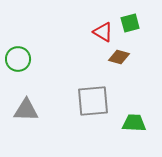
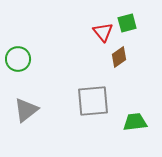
green square: moved 3 px left
red triangle: rotated 20 degrees clockwise
brown diamond: rotated 50 degrees counterclockwise
gray triangle: rotated 40 degrees counterclockwise
green trapezoid: moved 1 px right, 1 px up; rotated 10 degrees counterclockwise
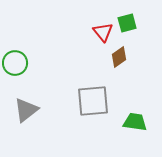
green circle: moved 3 px left, 4 px down
green trapezoid: rotated 15 degrees clockwise
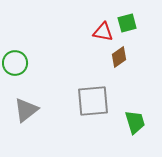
red triangle: rotated 40 degrees counterclockwise
green trapezoid: rotated 65 degrees clockwise
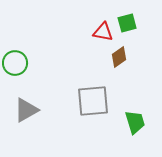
gray triangle: rotated 8 degrees clockwise
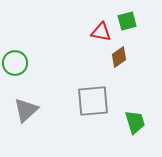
green square: moved 2 px up
red triangle: moved 2 px left
gray triangle: rotated 12 degrees counterclockwise
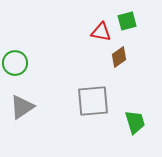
gray triangle: moved 4 px left, 3 px up; rotated 8 degrees clockwise
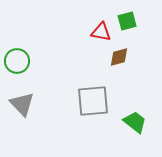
brown diamond: rotated 20 degrees clockwise
green circle: moved 2 px right, 2 px up
gray triangle: moved 3 px up; rotated 40 degrees counterclockwise
green trapezoid: rotated 35 degrees counterclockwise
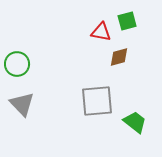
green circle: moved 3 px down
gray square: moved 4 px right
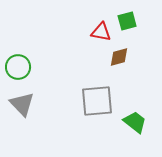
green circle: moved 1 px right, 3 px down
